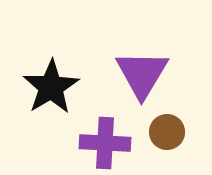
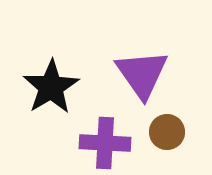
purple triangle: rotated 6 degrees counterclockwise
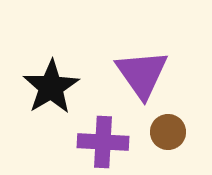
brown circle: moved 1 px right
purple cross: moved 2 px left, 1 px up
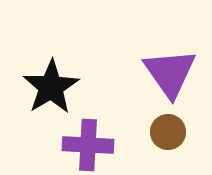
purple triangle: moved 28 px right, 1 px up
purple cross: moved 15 px left, 3 px down
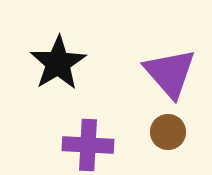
purple triangle: rotated 6 degrees counterclockwise
black star: moved 7 px right, 24 px up
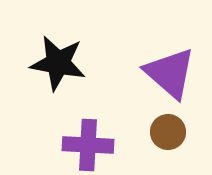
black star: rotated 30 degrees counterclockwise
purple triangle: rotated 8 degrees counterclockwise
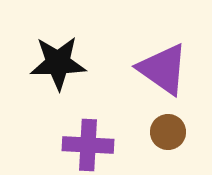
black star: rotated 12 degrees counterclockwise
purple triangle: moved 7 px left, 4 px up; rotated 6 degrees counterclockwise
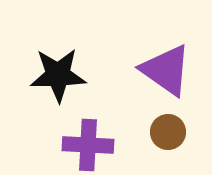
black star: moved 12 px down
purple triangle: moved 3 px right, 1 px down
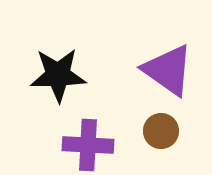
purple triangle: moved 2 px right
brown circle: moved 7 px left, 1 px up
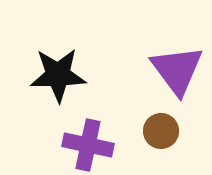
purple triangle: moved 9 px right; rotated 18 degrees clockwise
purple cross: rotated 9 degrees clockwise
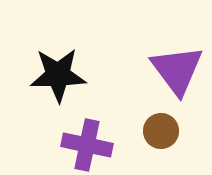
purple cross: moved 1 px left
